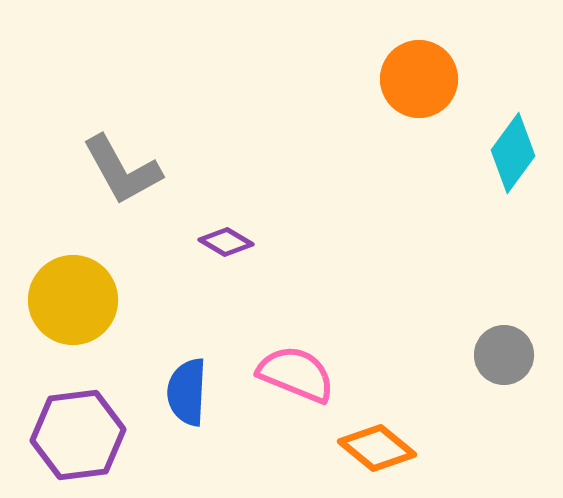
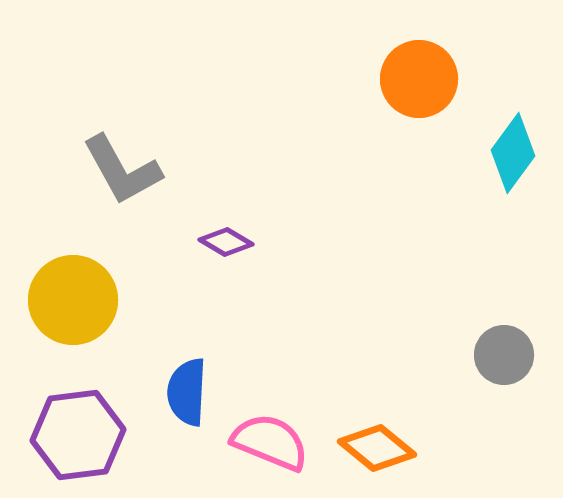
pink semicircle: moved 26 px left, 68 px down
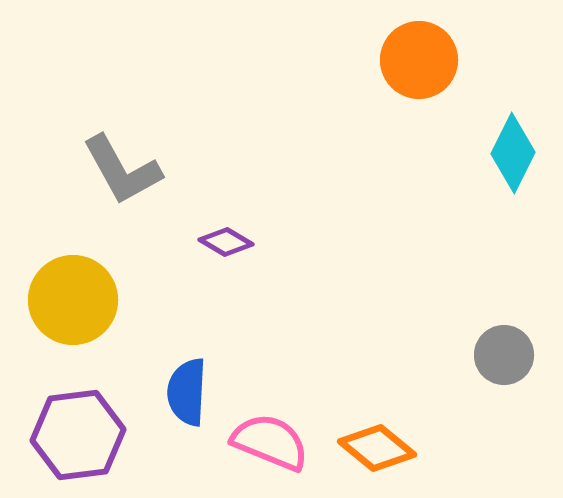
orange circle: moved 19 px up
cyan diamond: rotated 10 degrees counterclockwise
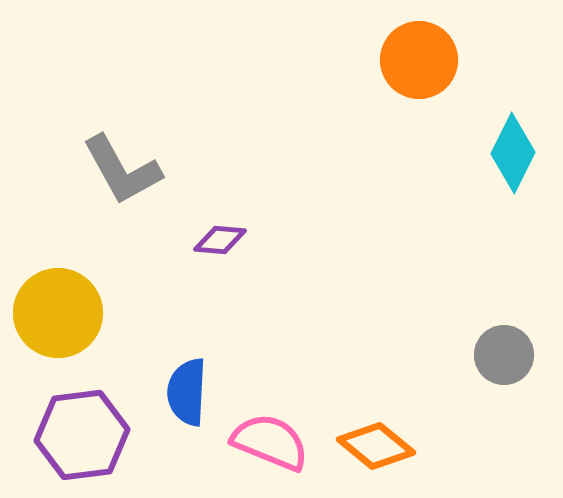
purple diamond: moved 6 px left, 2 px up; rotated 26 degrees counterclockwise
yellow circle: moved 15 px left, 13 px down
purple hexagon: moved 4 px right
orange diamond: moved 1 px left, 2 px up
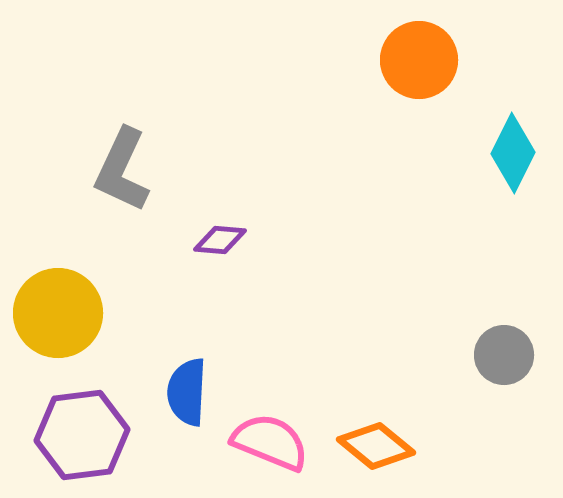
gray L-shape: rotated 54 degrees clockwise
